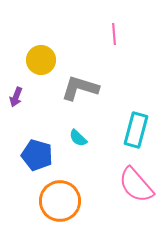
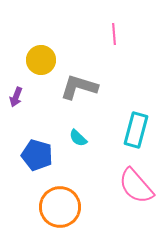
gray L-shape: moved 1 px left, 1 px up
pink semicircle: moved 1 px down
orange circle: moved 6 px down
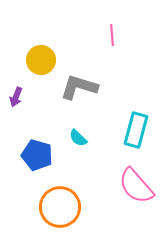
pink line: moved 2 px left, 1 px down
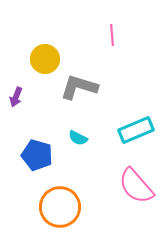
yellow circle: moved 4 px right, 1 px up
cyan rectangle: rotated 52 degrees clockwise
cyan semicircle: rotated 18 degrees counterclockwise
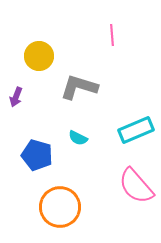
yellow circle: moved 6 px left, 3 px up
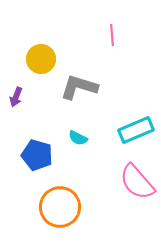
yellow circle: moved 2 px right, 3 px down
pink semicircle: moved 1 px right, 4 px up
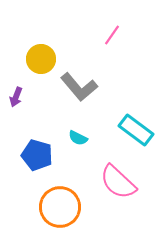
pink line: rotated 40 degrees clockwise
gray L-shape: rotated 147 degrees counterclockwise
cyan rectangle: rotated 60 degrees clockwise
pink semicircle: moved 19 px left; rotated 6 degrees counterclockwise
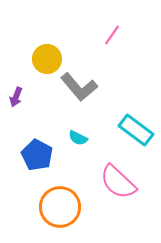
yellow circle: moved 6 px right
blue pentagon: rotated 12 degrees clockwise
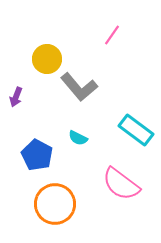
pink semicircle: moved 3 px right, 2 px down; rotated 6 degrees counterclockwise
orange circle: moved 5 px left, 3 px up
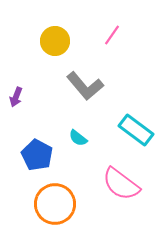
yellow circle: moved 8 px right, 18 px up
gray L-shape: moved 6 px right, 1 px up
cyan semicircle: rotated 12 degrees clockwise
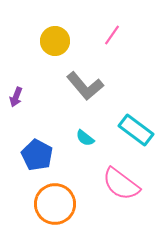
cyan semicircle: moved 7 px right
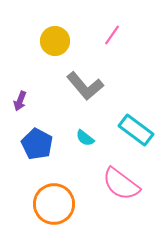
purple arrow: moved 4 px right, 4 px down
blue pentagon: moved 11 px up
orange circle: moved 1 px left
